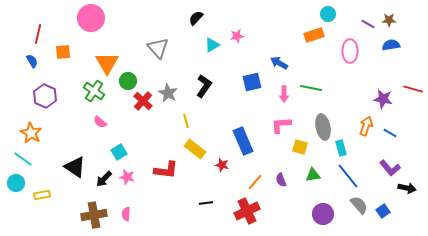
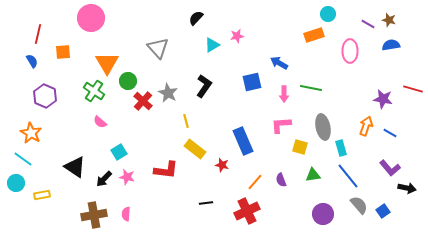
brown star at (389, 20): rotated 16 degrees clockwise
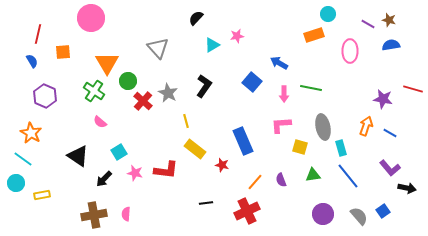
blue square at (252, 82): rotated 36 degrees counterclockwise
black triangle at (75, 167): moved 3 px right, 11 px up
pink star at (127, 177): moved 8 px right, 4 px up
gray semicircle at (359, 205): moved 11 px down
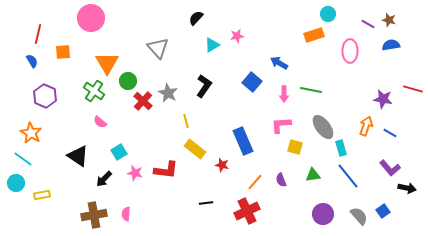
green line at (311, 88): moved 2 px down
gray ellipse at (323, 127): rotated 25 degrees counterclockwise
yellow square at (300, 147): moved 5 px left
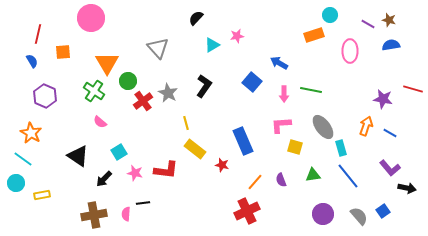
cyan circle at (328, 14): moved 2 px right, 1 px down
red cross at (143, 101): rotated 12 degrees clockwise
yellow line at (186, 121): moved 2 px down
black line at (206, 203): moved 63 px left
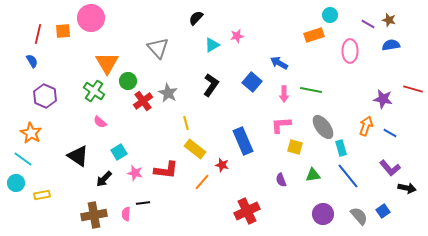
orange square at (63, 52): moved 21 px up
black L-shape at (204, 86): moved 7 px right, 1 px up
orange line at (255, 182): moved 53 px left
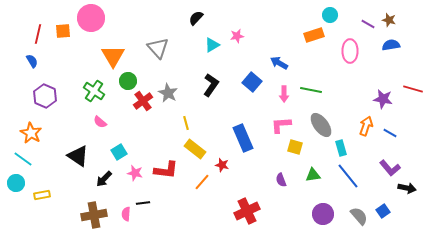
orange triangle at (107, 63): moved 6 px right, 7 px up
gray ellipse at (323, 127): moved 2 px left, 2 px up
blue rectangle at (243, 141): moved 3 px up
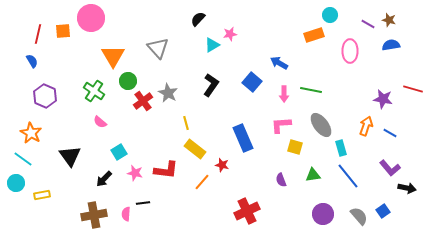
black semicircle at (196, 18): moved 2 px right, 1 px down
pink star at (237, 36): moved 7 px left, 2 px up
black triangle at (78, 156): moved 8 px left; rotated 20 degrees clockwise
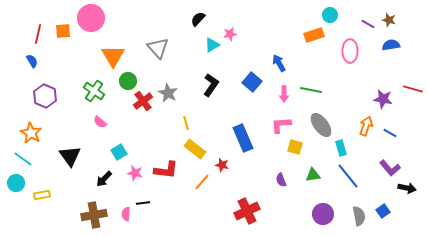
blue arrow at (279, 63): rotated 30 degrees clockwise
gray semicircle at (359, 216): rotated 30 degrees clockwise
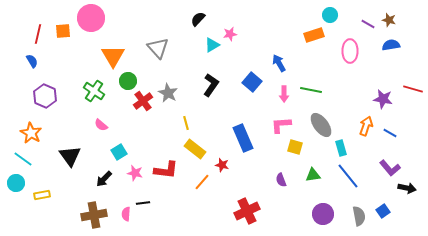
pink semicircle at (100, 122): moved 1 px right, 3 px down
